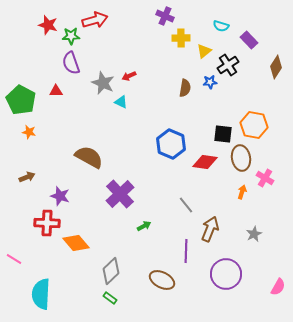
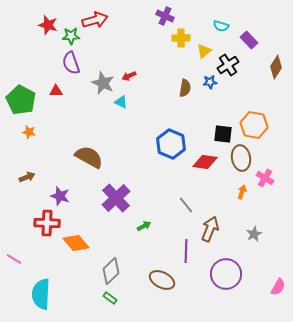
purple cross at (120, 194): moved 4 px left, 4 px down
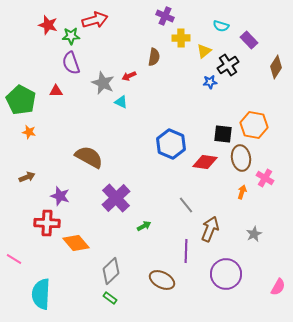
brown semicircle at (185, 88): moved 31 px left, 31 px up
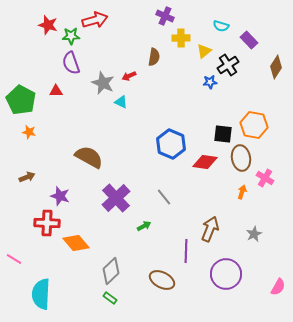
gray line at (186, 205): moved 22 px left, 8 px up
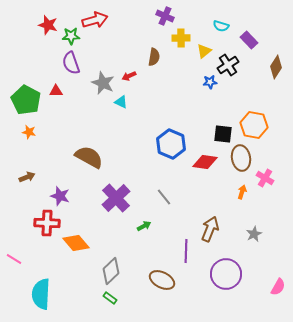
green pentagon at (21, 100): moved 5 px right
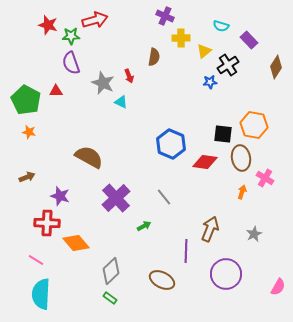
red arrow at (129, 76): rotated 88 degrees counterclockwise
pink line at (14, 259): moved 22 px right, 1 px down
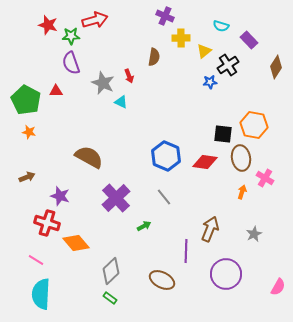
blue hexagon at (171, 144): moved 5 px left, 12 px down
red cross at (47, 223): rotated 15 degrees clockwise
